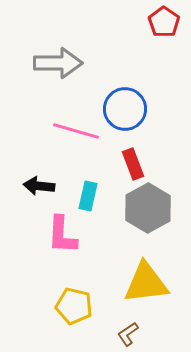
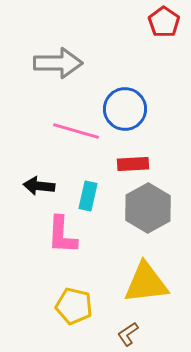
red rectangle: rotated 72 degrees counterclockwise
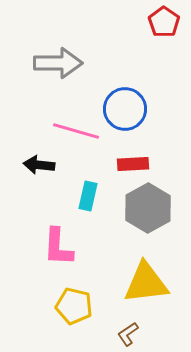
black arrow: moved 21 px up
pink L-shape: moved 4 px left, 12 px down
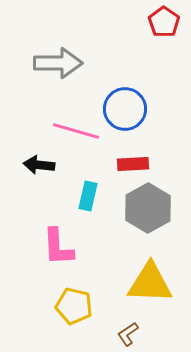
pink L-shape: rotated 6 degrees counterclockwise
yellow triangle: moved 4 px right; rotated 9 degrees clockwise
